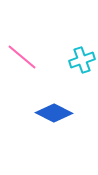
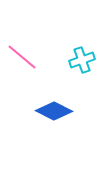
blue diamond: moved 2 px up
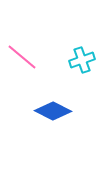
blue diamond: moved 1 px left
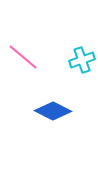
pink line: moved 1 px right
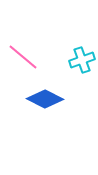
blue diamond: moved 8 px left, 12 px up
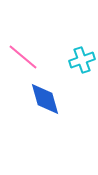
blue diamond: rotated 48 degrees clockwise
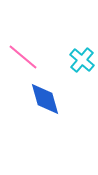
cyan cross: rotated 30 degrees counterclockwise
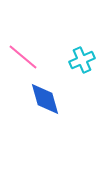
cyan cross: rotated 25 degrees clockwise
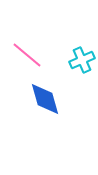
pink line: moved 4 px right, 2 px up
